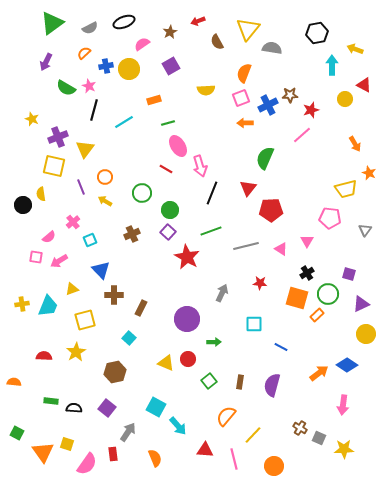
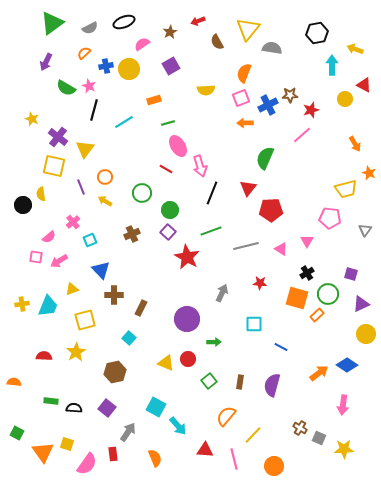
purple cross at (58, 137): rotated 30 degrees counterclockwise
purple square at (349, 274): moved 2 px right
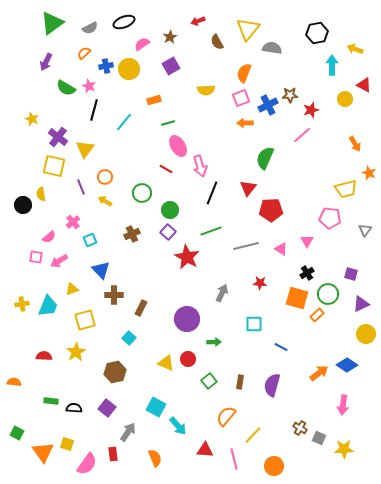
brown star at (170, 32): moved 5 px down
cyan line at (124, 122): rotated 18 degrees counterclockwise
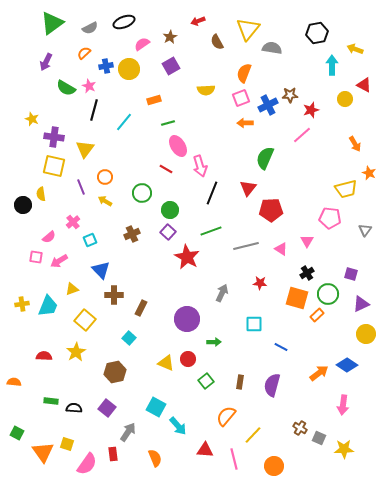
purple cross at (58, 137): moved 4 px left; rotated 30 degrees counterclockwise
yellow square at (85, 320): rotated 35 degrees counterclockwise
green square at (209, 381): moved 3 px left
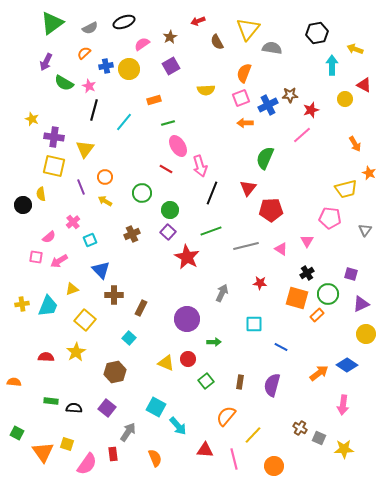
green semicircle at (66, 88): moved 2 px left, 5 px up
red semicircle at (44, 356): moved 2 px right, 1 px down
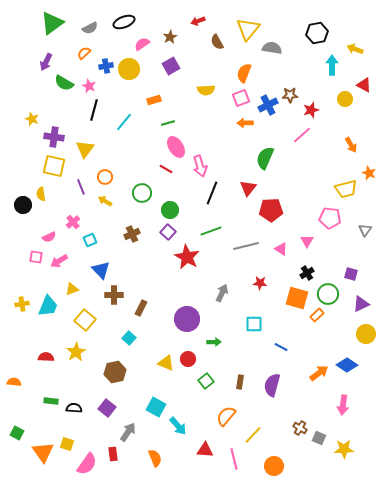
orange arrow at (355, 144): moved 4 px left, 1 px down
pink ellipse at (178, 146): moved 2 px left, 1 px down
pink semicircle at (49, 237): rotated 16 degrees clockwise
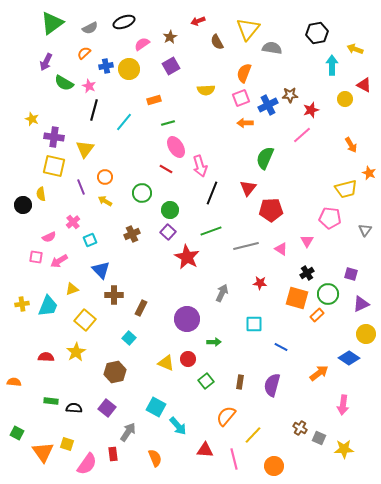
blue diamond at (347, 365): moved 2 px right, 7 px up
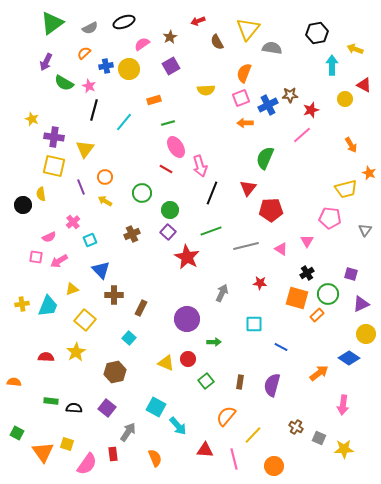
brown cross at (300, 428): moved 4 px left, 1 px up
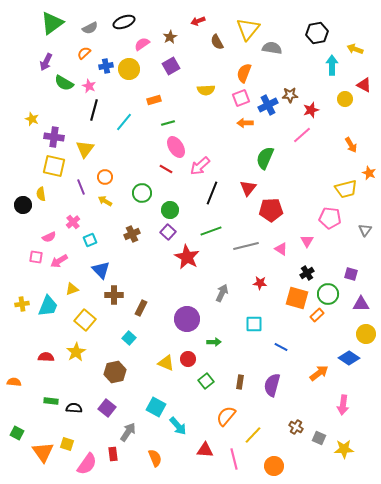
pink arrow at (200, 166): rotated 65 degrees clockwise
purple triangle at (361, 304): rotated 24 degrees clockwise
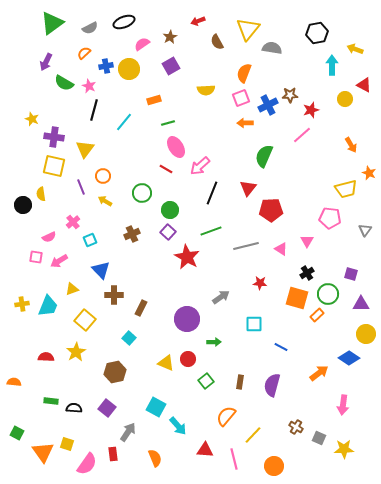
green semicircle at (265, 158): moved 1 px left, 2 px up
orange circle at (105, 177): moved 2 px left, 1 px up
gray arrow at (222, 293): moved 1 px left, 4 px down; rotated 30 degrees clockwise
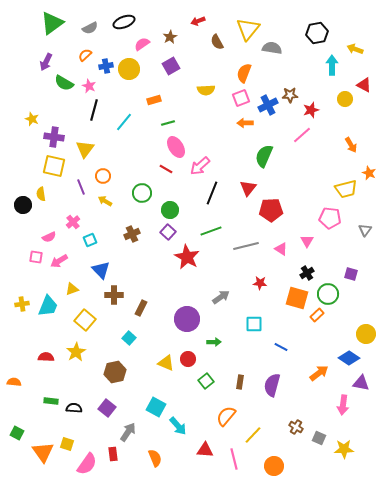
orange semicircle at (84, 53): moved 1 px right, 2 px down
purple triangle at (361, 304): moved 79 px down; rotated 12 degrees clockwise
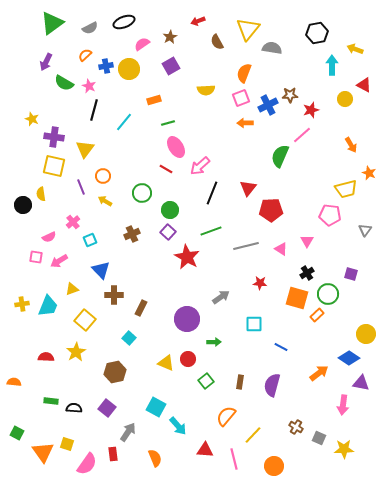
green semicircle at (264, 156): moved 16 px right
pink pentagon at (330, 218): moved 3 px up
